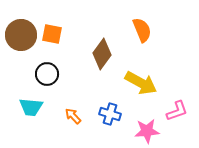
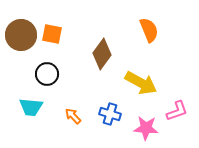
orange semicircle: moved 7 px right
pink star: moved 1 px left, 3 px up; rotated 10 degrees clockwise
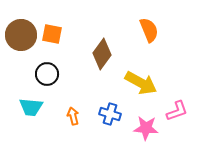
orange arrow: rotated 30 degrees clockwise
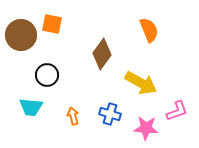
orange square: moved 10 px up
black circle: moved 1 px down
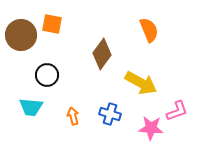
pink star: moved 5 px right
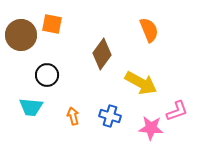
blue cross: moved 2 px down
